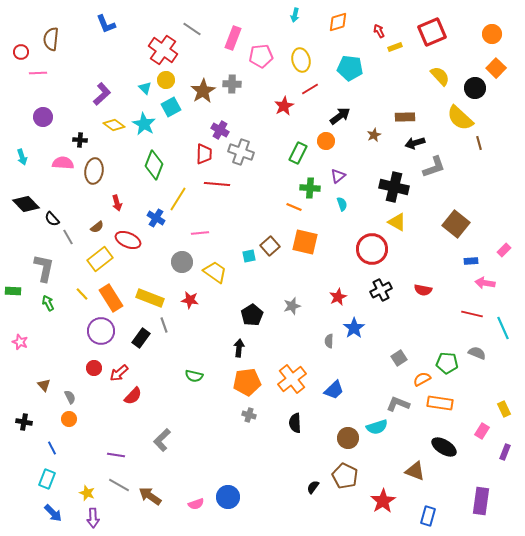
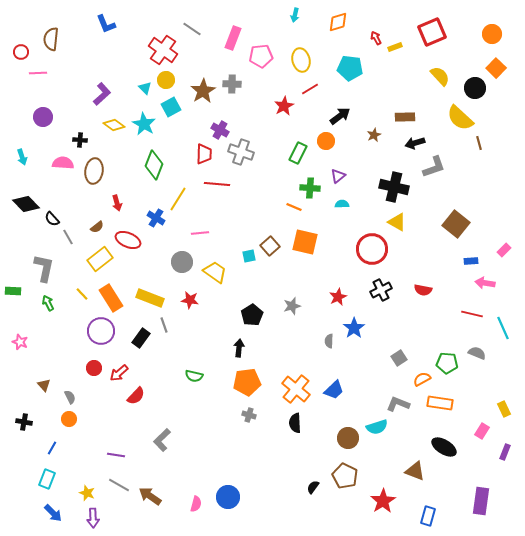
red arrow at (379, 31): moved 3 px left, 7 px down
cyan semicircle at (342, 204): rotated 72 degrees counterclockwise
orange cross at (292, 379): moved 4 px right, 10 px down; rotated 12 degrees counterclockwise
red semicircle at (133, 396): moved 3 px right
blue line at (52, 448): rotated 56 degrees clockwise
pink semicircle at (196, 504): rotated 56 degrees counterclockwise
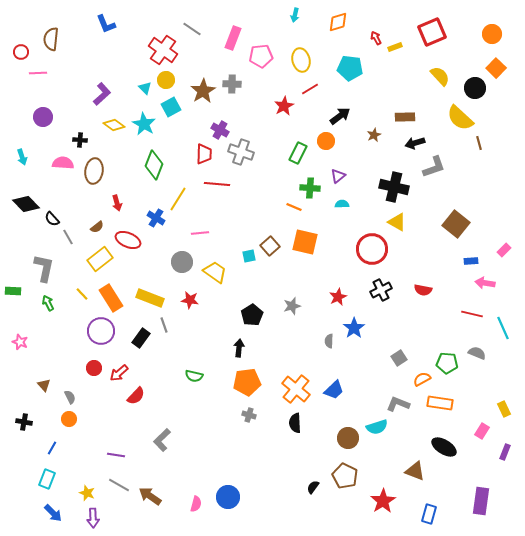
blue rectangle at (428, 516): moved 1 px right, 2 px up
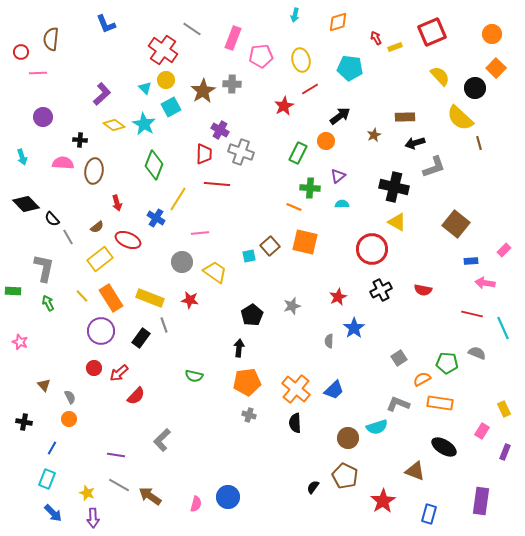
yellow line at (82, 294): moved 2 px down
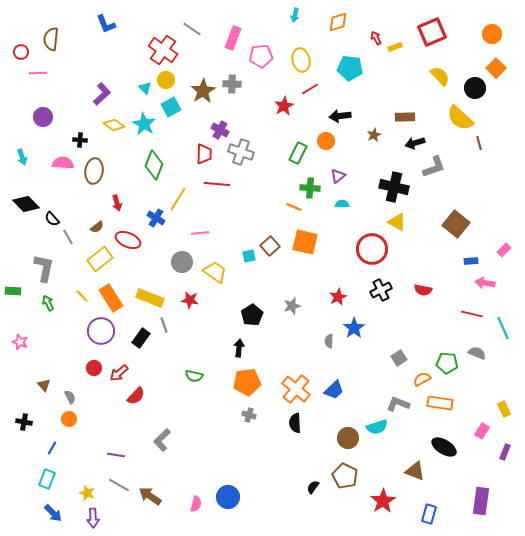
black arrow at (340, 116): rotated 150 degrees counterclockwise
